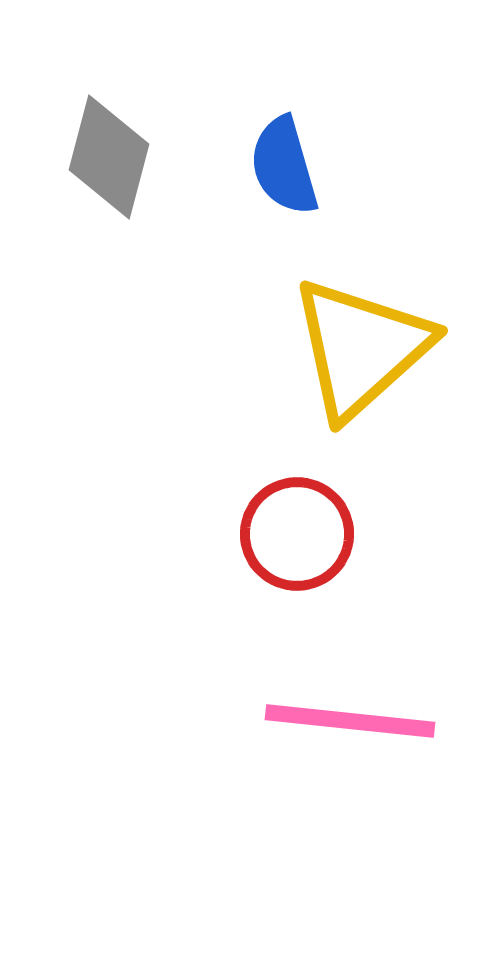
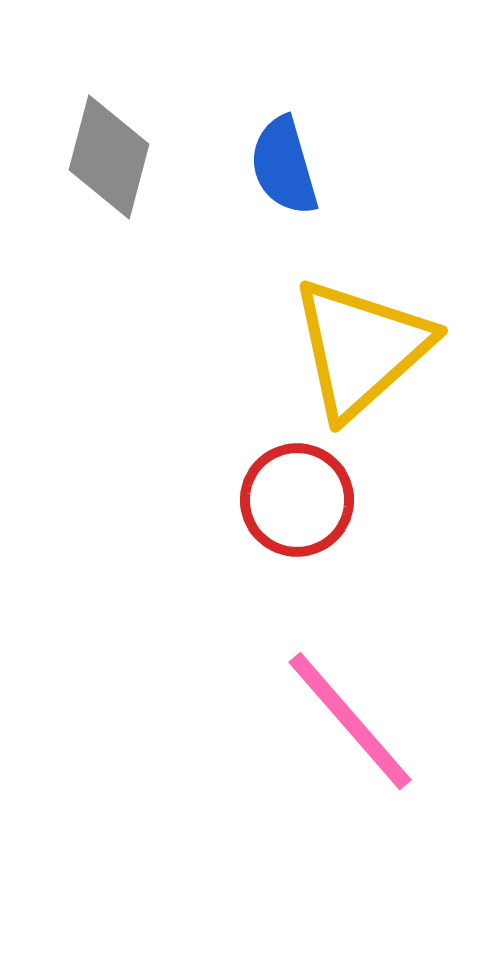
red circle: moved 34 px up
pink line: rotated 43 degrees clockwise
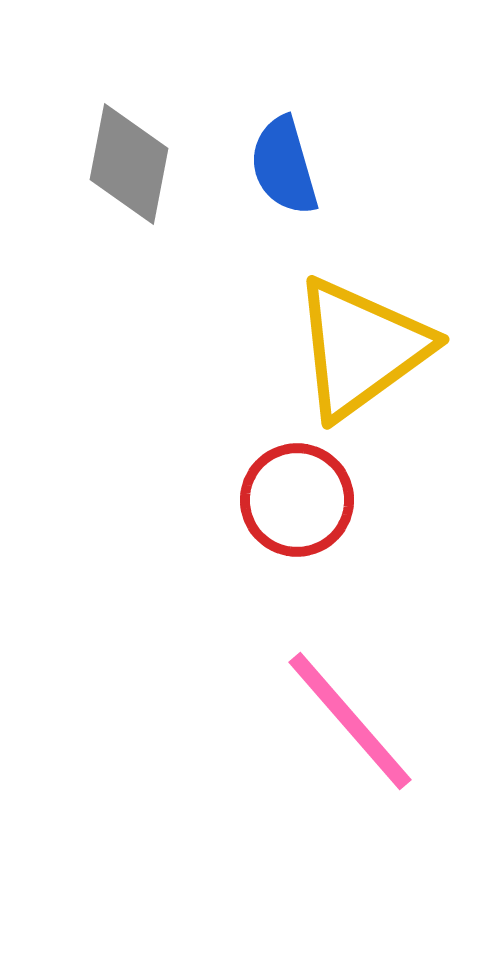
gray diamond: moved 20 px right, 7 px down; rotated 4 degrees counterclockwise
yellow triangle: rotated 6 degrees clockwise
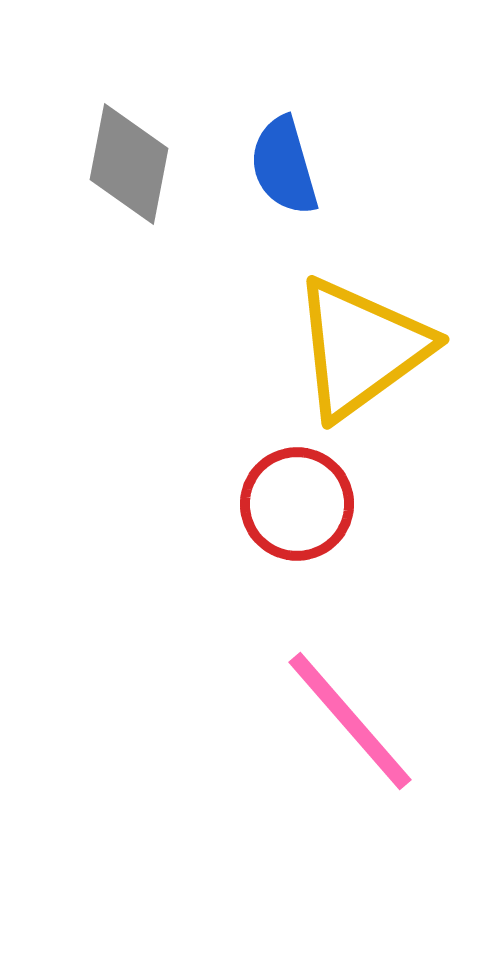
red circle: moved 4 px down
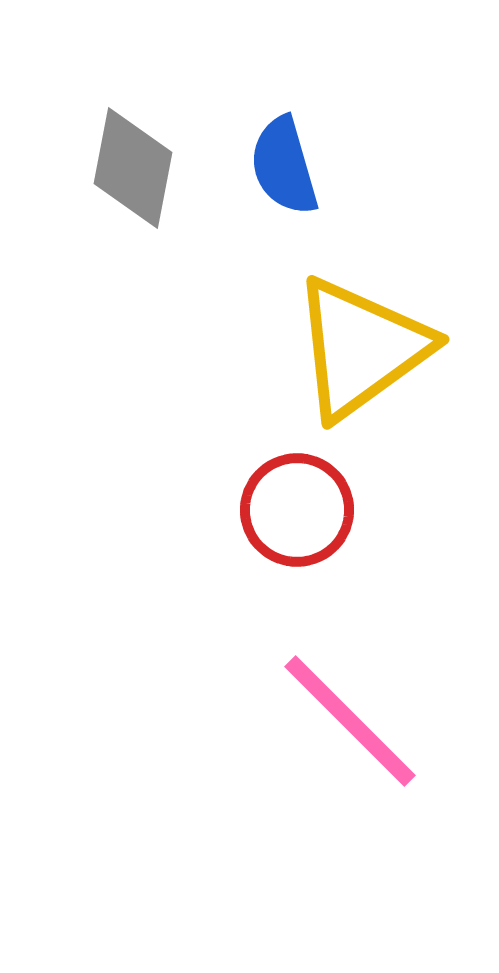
gray diamond: moved 4 px right, 4 px down
red circle: moved 6 px down
pink line: rotated 4 degrees counterclockwise
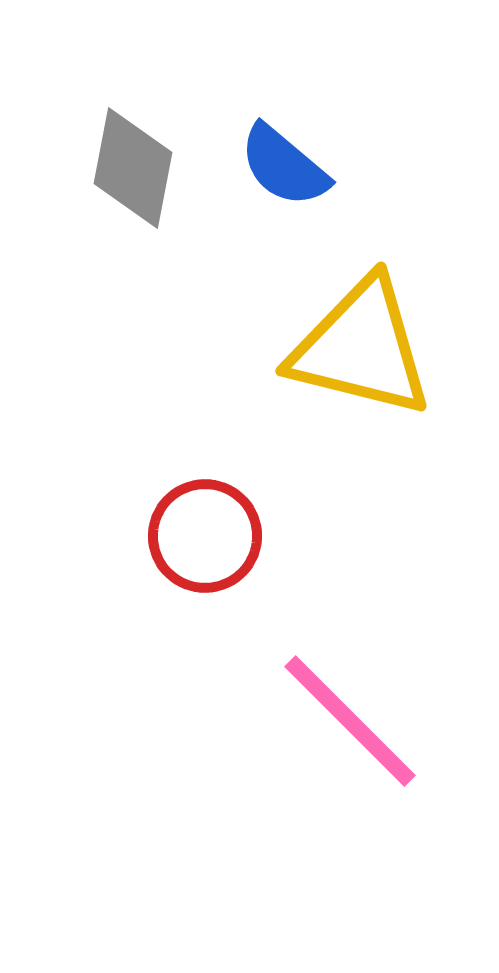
blue semicircle: rotated 34 degrees counterclockwise
yellow triangle: rotated 50 degrees clockwise
red circle: moved 92 px left, 26 px down
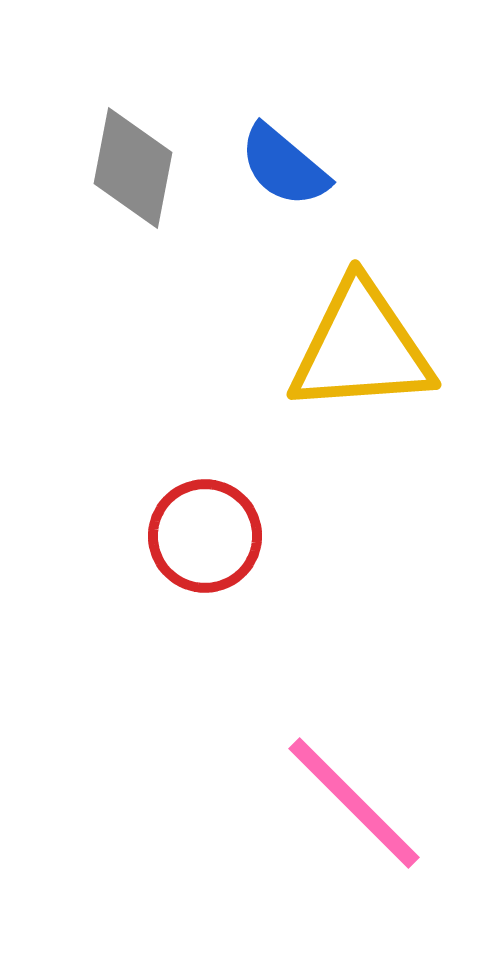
yellow triangle: rotated 18 degrees counterclockwise
pink line: moved 4 px right, 82 px down
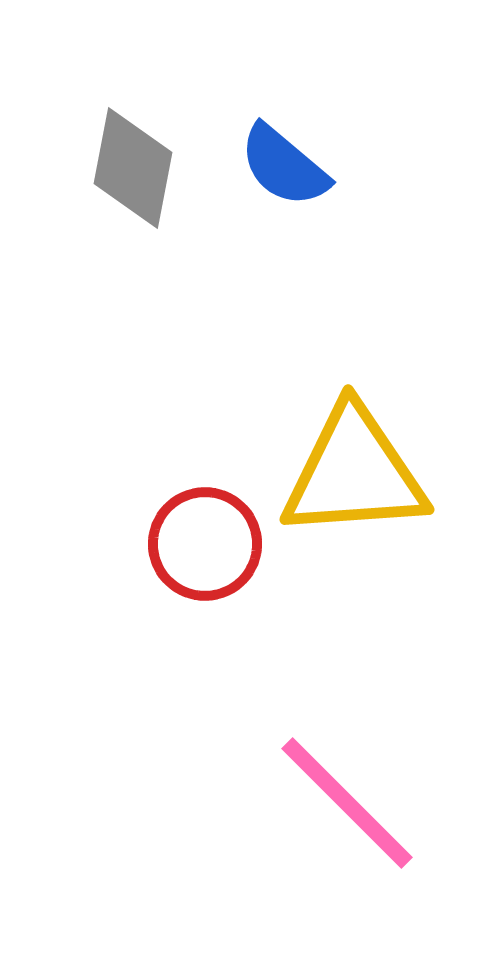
yellow triangle: moved 7 px left, 125 px down
red circle: moved 8 px down
pink line: moved 7 px left
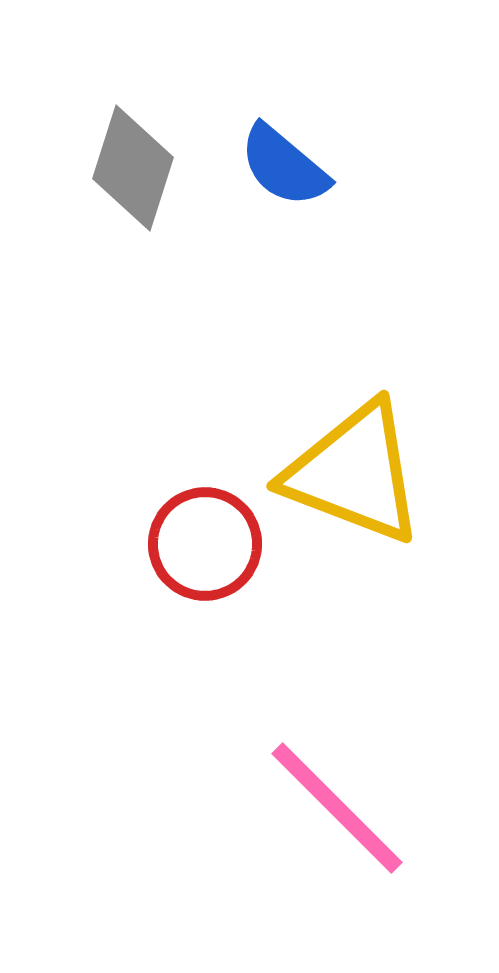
gray diamond: rotated 7 degrees clockwise
yellow triangle: rotated 25 degrees clockwise
pink line: moved 10 px left, 5 px down
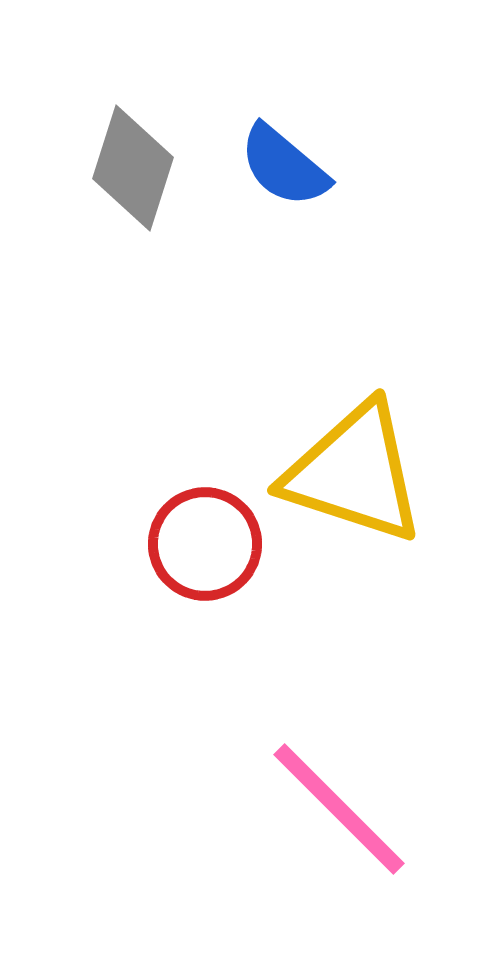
yellow triangle: rotated 3 degrees counterclockwise
pink line: moved 2 px right, 1 px down
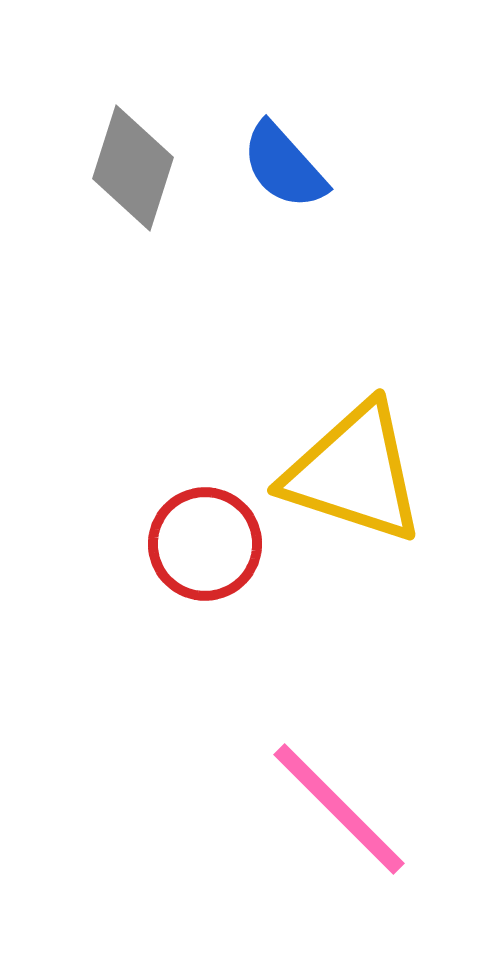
blue semicircle: rotated 8 degrees clockwise
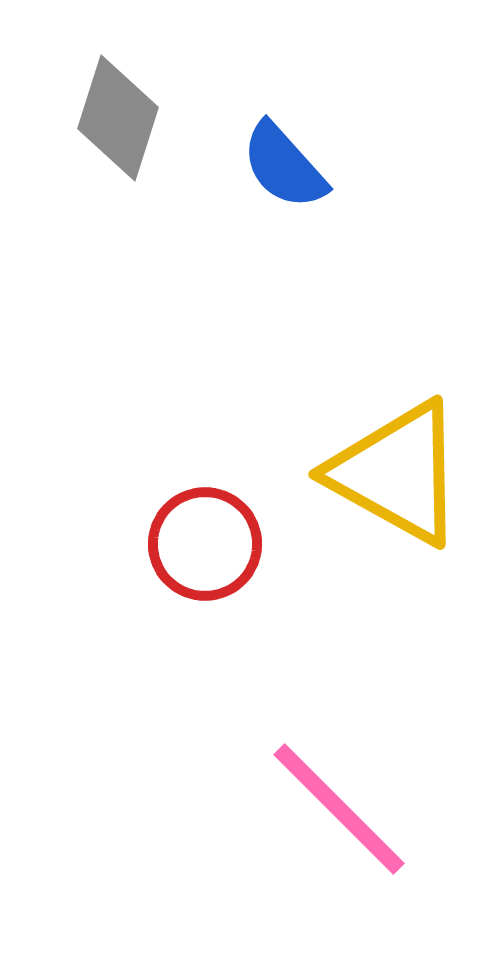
gray diamond: moved 15 px left, 50 px up
yellow triangle: moved 43 px right; rotated 11 degrees clockwise
